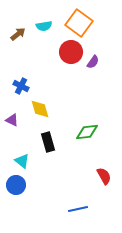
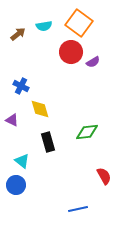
purple semicircle: rotated 24 degrees clockwise
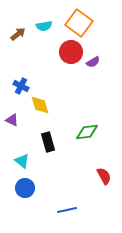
yellow diamond: moved 4 px up
blue circle: moved 9 px right, 3 px down
blue line: moved 11 px left, 1 px down
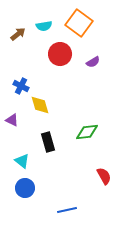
red circle: moved 11 px left, 2 px down
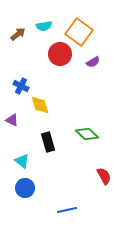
orange square: moved 9 px down
green diamond: moved 2 px down; rotated 50 degrees clockwise
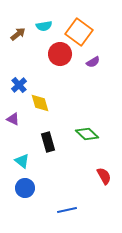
blue cross: moved 2 px left, 1 px up; rotated 21 degrees clockwise
yellow diamond: moved 2 px up
purple triangle: moved 1 px right, 1 px up
